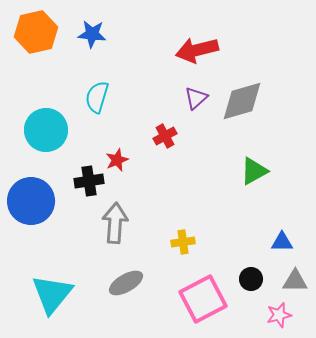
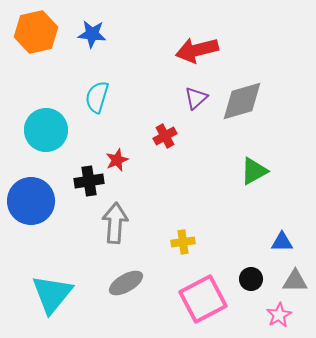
pink star: rotated 15 degrees counterclockwise
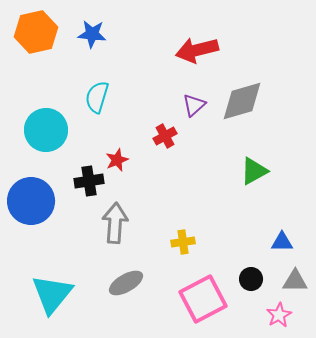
purple triangle: moved 2 px left, 7 px down
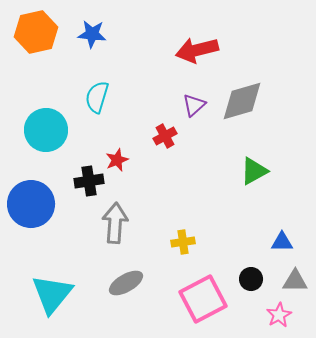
blue circle: moved 3 px down
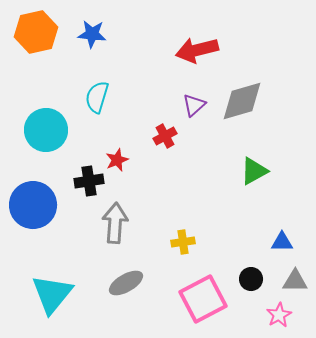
blue circle: moved 2 px right, 1 px down
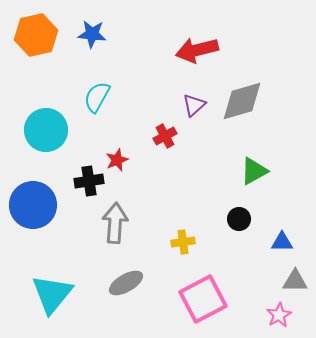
orange hexagon: moved 3 px down
cyan semicircle: rotated 12 degrees clockwise
black circle: moved 12 px left, 60 px up
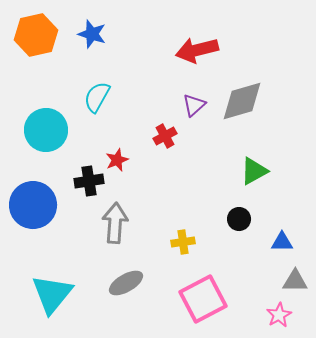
blue star: rotated 12 degrees clockwise
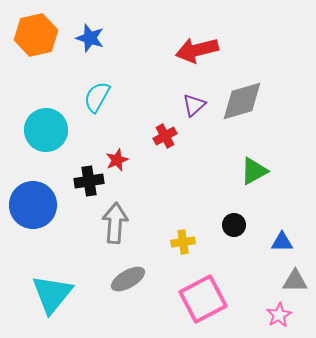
blue star: moved 2 px left, 4 px down
black circle: moved 5 px left, 6 px down
gray ellipse: moved 2 px right, 4 px up
